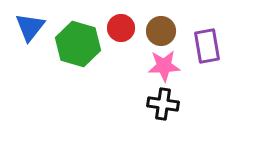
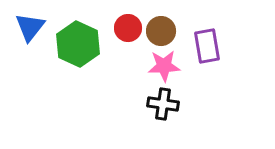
red circle: moved 7 px right
green hexagon: rotated 9 degrees clockwise
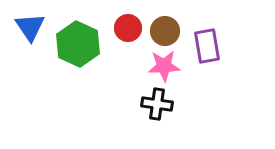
blue triangle: rotated 12 degrees counterclockwise
brown circle: moved 4 px right
black cross: moved 6 px left
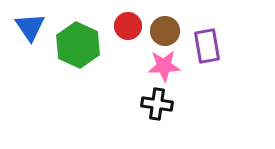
red circle: moved 2 px up
green hexagon: moved 1 px down
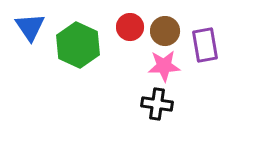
red circle: moved 2 px right, 1 px down
purple rectangle: moved 2 px left, 1 px up
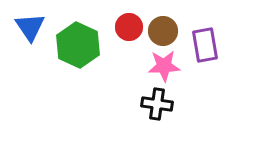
red circle: moved 1 px left
brown circle: moved 2 px left
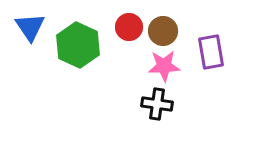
purple rectangle: moved 6 px right, 7 px down
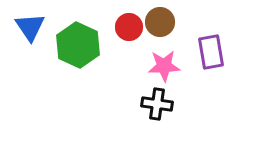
brown circle: moved 3 px left, 9 px up
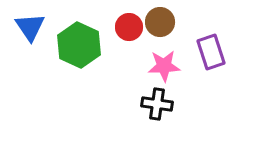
green hexagon: moved 1 px right
purple rectangle: rotated 8 degrees counterclockwise
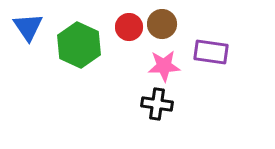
brown circle: moved 2 px right, 2 px down
blue triangle: moved 2 px left
purple rectangle: rotated 64 degrees counterclockwise
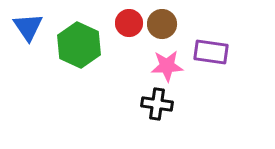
red circle: moved 4 px up
pink star: moved 3 px right
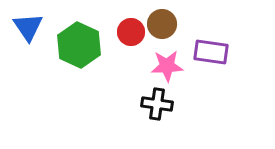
red circle: moved 2 px right, 9 px down
